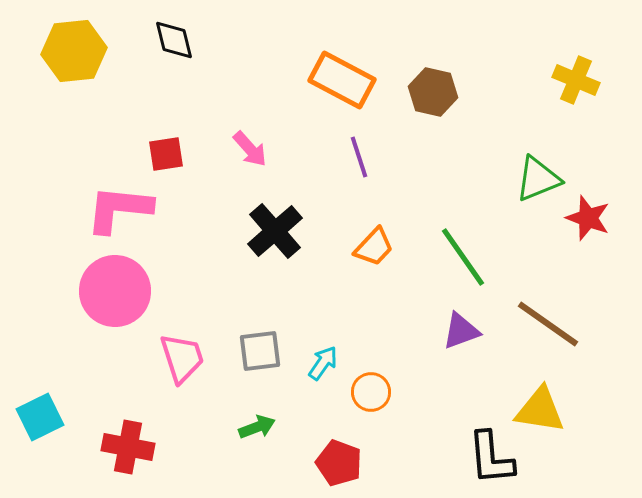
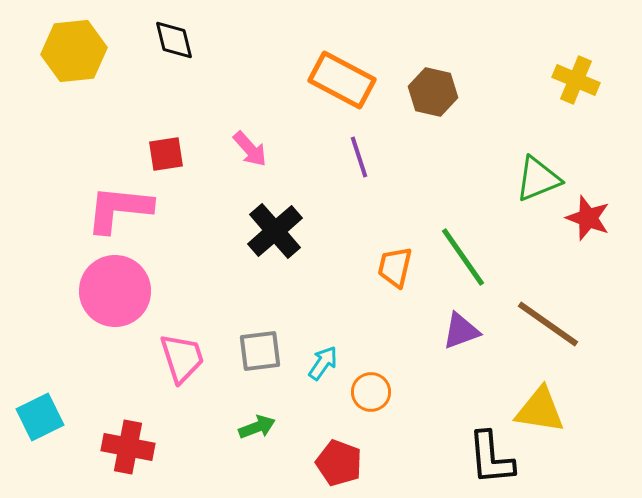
orange trapezoid: moved 21 px right, 20 px down; rotated 150 degrees clockwise
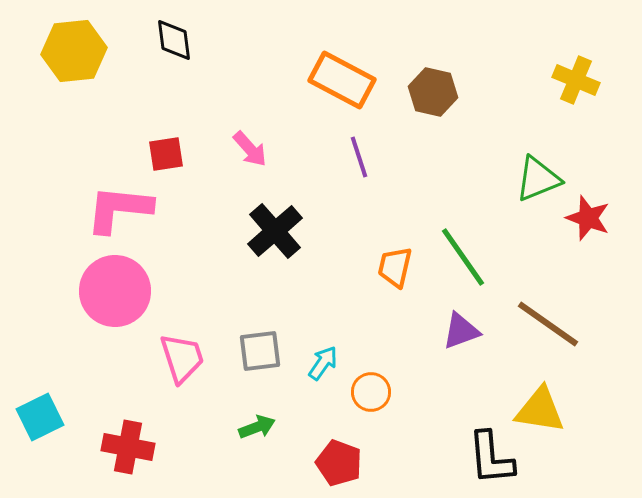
black diamond: rotated 6 degrees clockwise
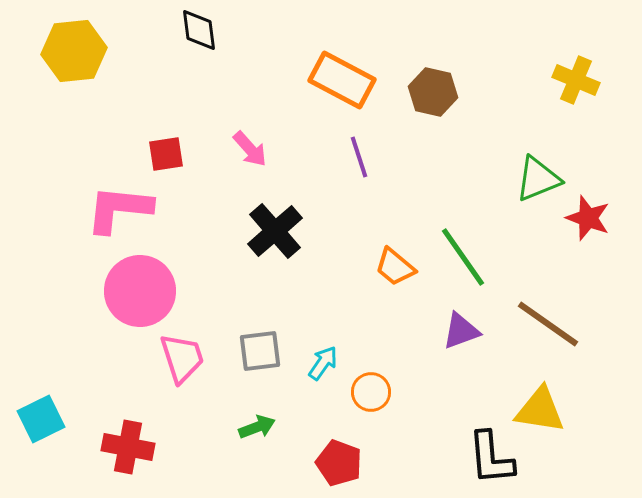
black diamond: moved 25 px right, 10 px up
orange trapezoid: rotated 63 degrees counterclockwise
pink circle: moved 25 px right
cyan square: moved 1 px right, 2 px down
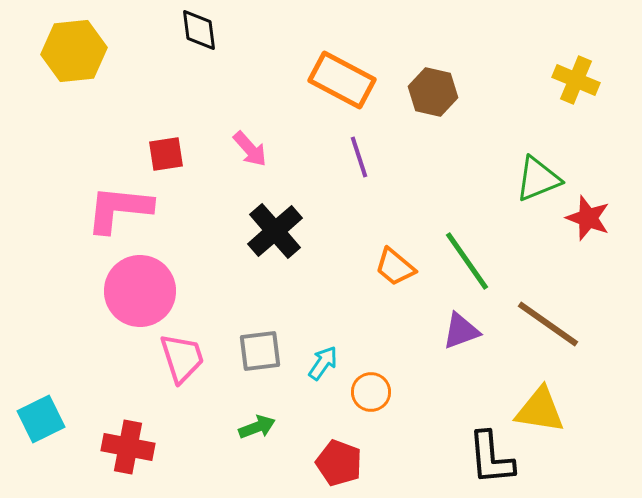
green line: moved 4 px right, 4 px down
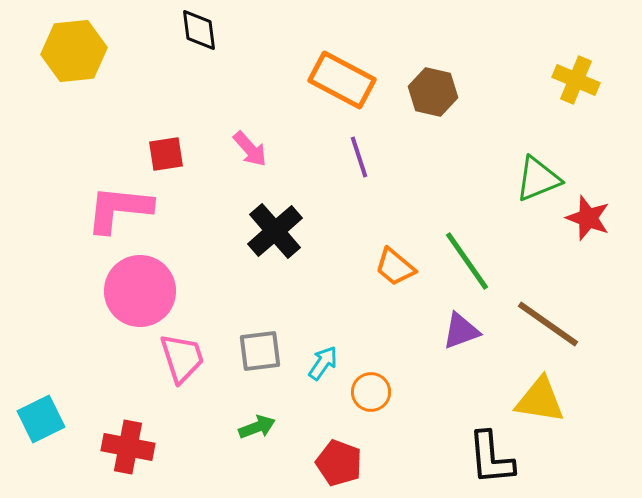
yellow triangle: moved 10 px up
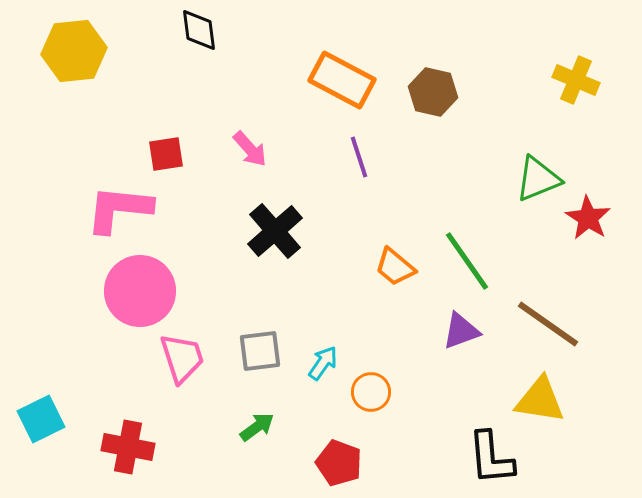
red star: rotated 12 degrees clockwise
green arrow: rotated 15 degrees counterclockwise
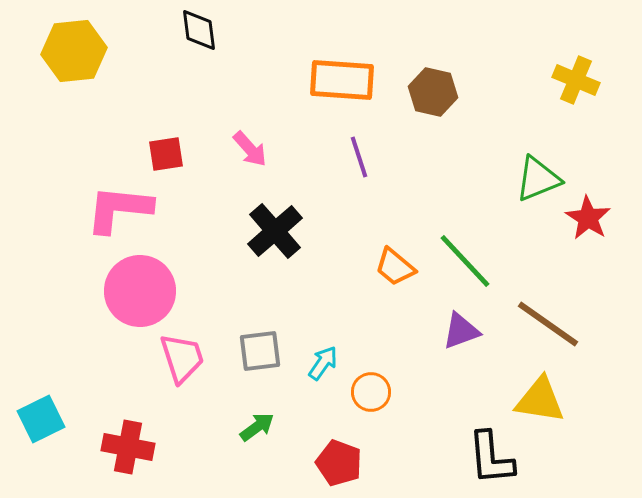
orange rectangle: rotated 24 degrees counterclockwise
green line: moved 2 px left; rotated 8 degrees counterclockwise
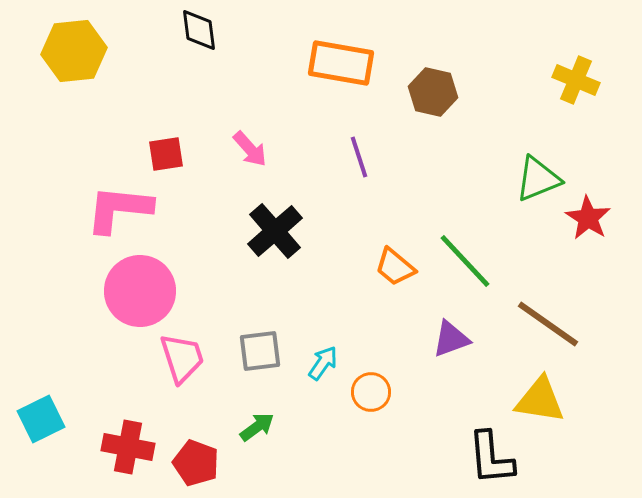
orange rectangle: moved 1 px left, 17 px up; rotated 6 degrees clockwise
purple triangle: moved 10 px left, 8 px down
red pentagon: moved 143 px left
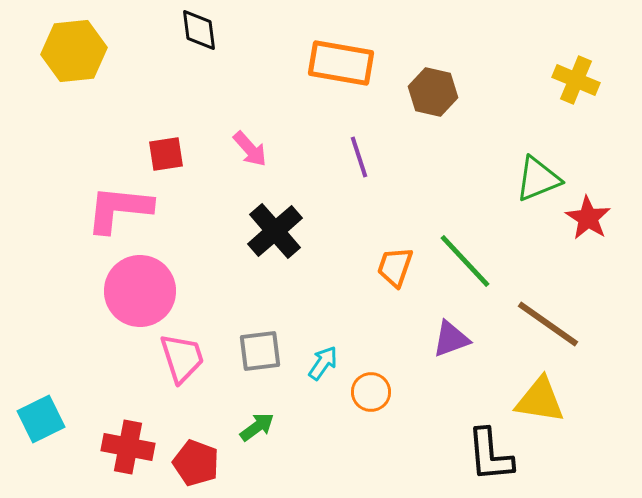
orange trapezoid: rotated 69 degrees clockwise
black L-shape: moved 1 px left, 3 px up
